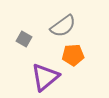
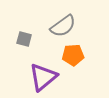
gray square: rotated 14 degrees counterclockwise
purple triangle: moved 2 px left
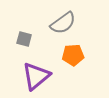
gray semicircle: moved 3 px up
purple triangle: moved 7 px left, 1 px up
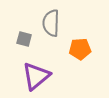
gray semicircle: moved 12 px left; rotated 128 degrees clockwise
orange pentagon: moved 7 px right, 6 px up
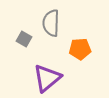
gray square: rotated 14 degrees clockwise
purple triangle: moved 11 px right, 2 px down
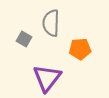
purple triangle: rotated 12 degrees counterclockwise
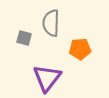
gray square: moved 1 px up; rotated 14 degrees counterclockwise
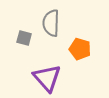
orange pentagon: rotated 20 degrees clockwise
purple triangle: rotated 20 degrees counterclockwise
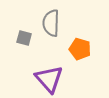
purple triangle: moved 2 px right, 1 px down
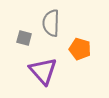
purple triangle: moved 6 px left, 8 px up
